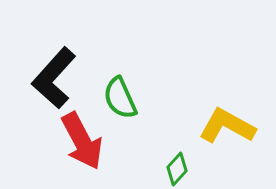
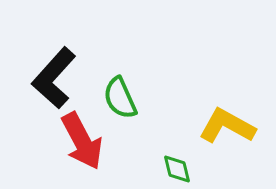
green diamond: rotated 56 degrees counterclockwise
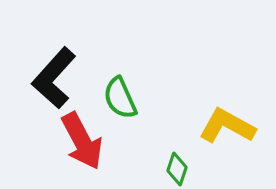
green diamond: rotated 32 degrees clockwise
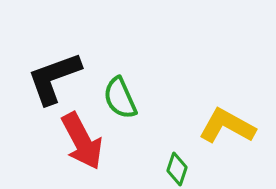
black L-shape: rotated 28 degrees clockwise
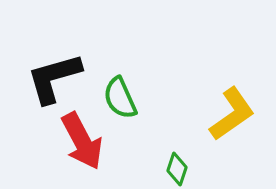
black L-shape: rotated 4 degrees clockwise
yellow L-shape: moved 5 px right, 12 px up; rotated 116 degrees clockwise
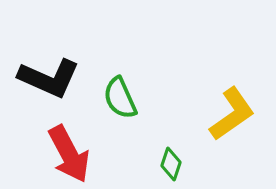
black L-shape: moved 5 px left; rotated 140 degrees counterclockwise
red arrow: moved 13 px left, 13 px down
green diamond: moved 6 px left, 5 px up
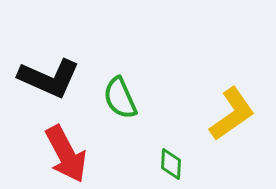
red arrow: moved 3 px left
green diamond: rotated 16 degrees counterclockwise
